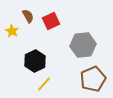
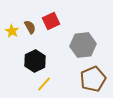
brown semicircle: moved 2 px right, 11 px down
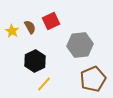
gray hexagon: moved 3 px left
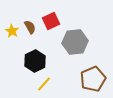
gray hexagon: moved 5 px left, 3 px up
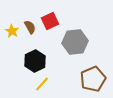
red square: moved 1 px left
yellow line: moved 2 px left
